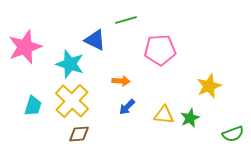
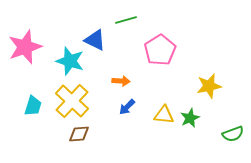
pink pentagon: rotated 28 degrees counterclockwise
cyan star: moved 3 px up
yellow star: rotated 10 degrees clockwise
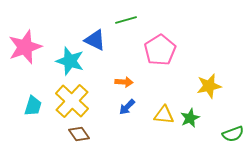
orange arrow: moved 3 px right, 1 px down
brown diamond: rotated 60 degrees clockwise
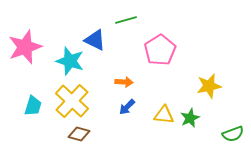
brown diamond: rotated 40 degrees counterclockwise
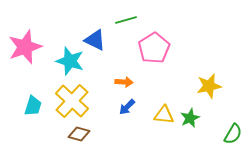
pink pentagon: moved 6 px left, 2 px up
green semicircle: rotated 40 degrees counterclockwise
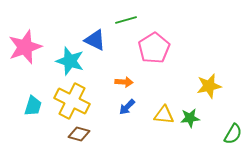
yellow cross: rotated 16 degrees counterclockwise
green star: rotated 18 degrees clockwise
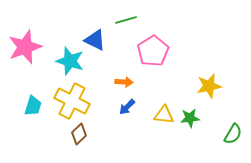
pink pentagon: moved 1 px left, 3 px down
brown diamond: rotated 60 degrees counterclockwise
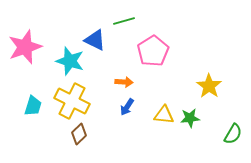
green line: moved 2 px left, 1 px down
yellow star: rotated 25 degrees counterclockwise
blue arrow: rotated 12 degrees counterclockwise
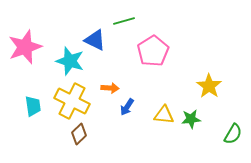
orange arrow: moved 14 px left, 6 px down
cyan trapezoid: rotated 25 degrees counterclockwise
green star: moved 1 px right, 1 px down
